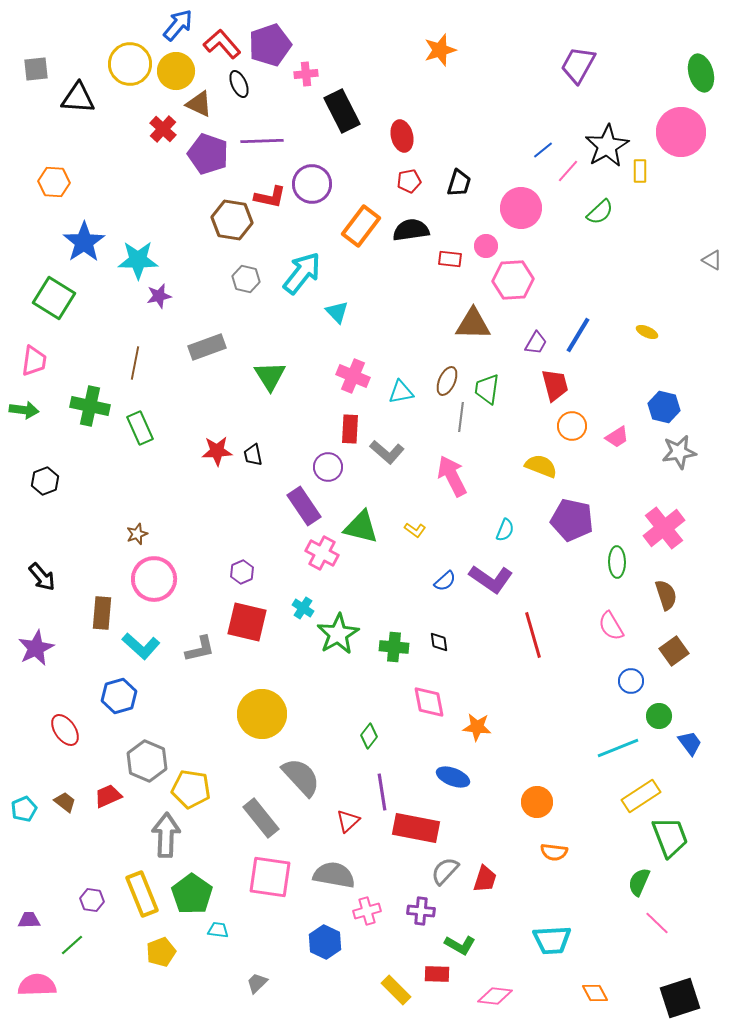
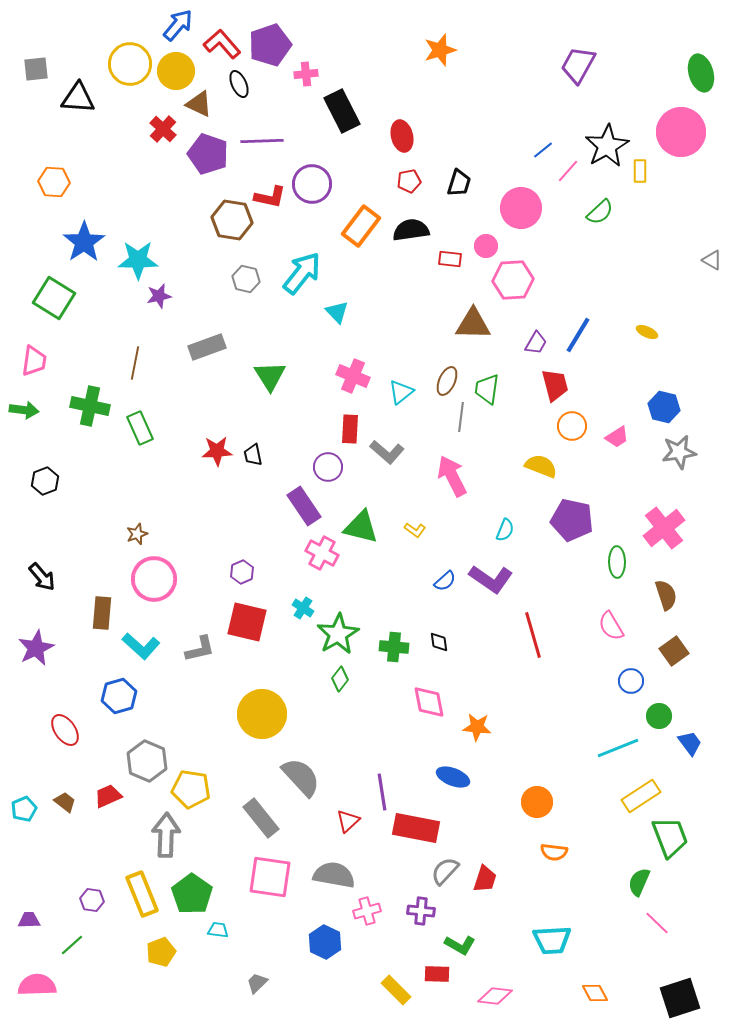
cyan triangle at (401, 392): rotated 28 degrees counterclockwise
green diamond at (369, 736): moved 29 px left, 57 px up
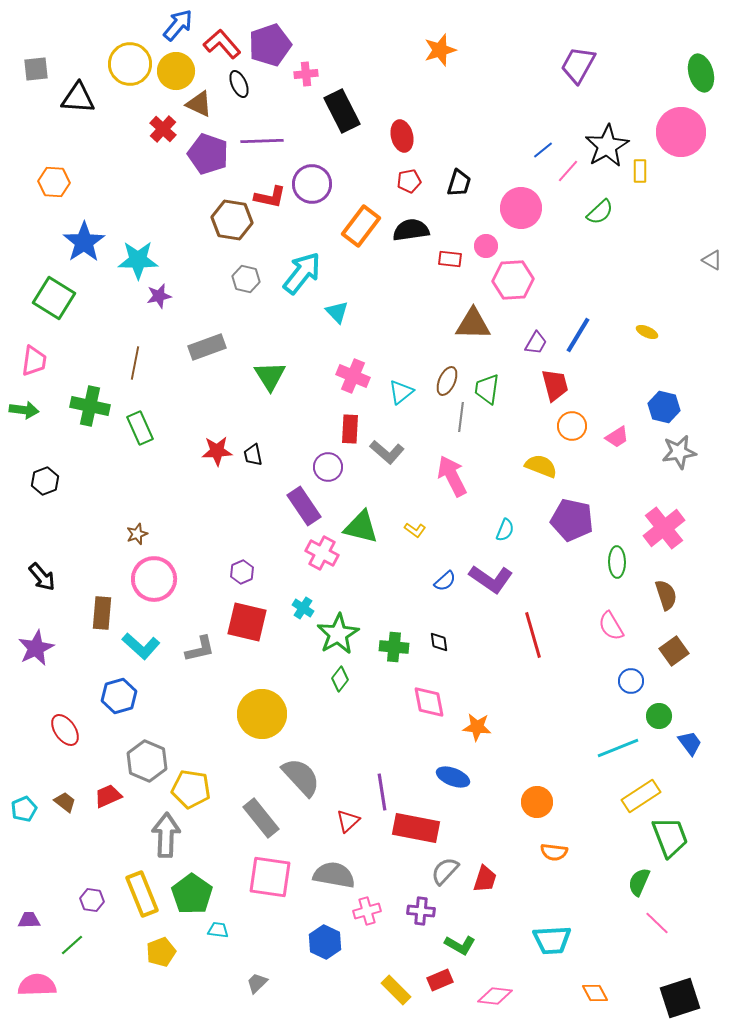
red rectangle at (437, 974): moved 3 px right, 6 px down; rotated 25 degrees counterclockwise
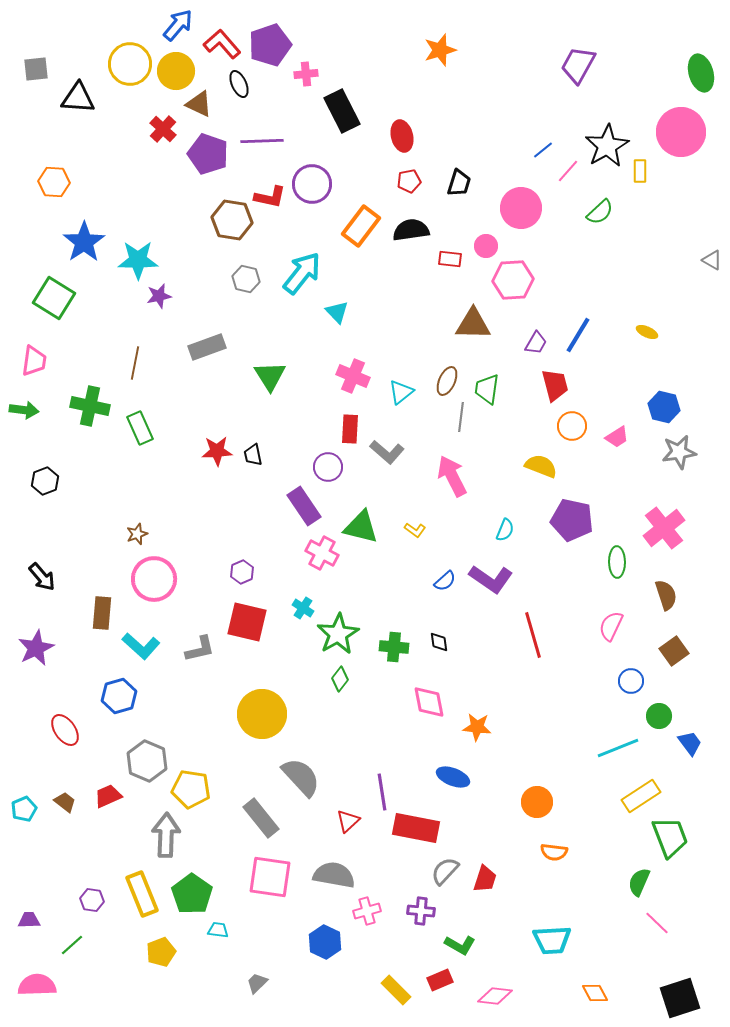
pink semicircle at (611, 626): rotated 56 degrees clockwise
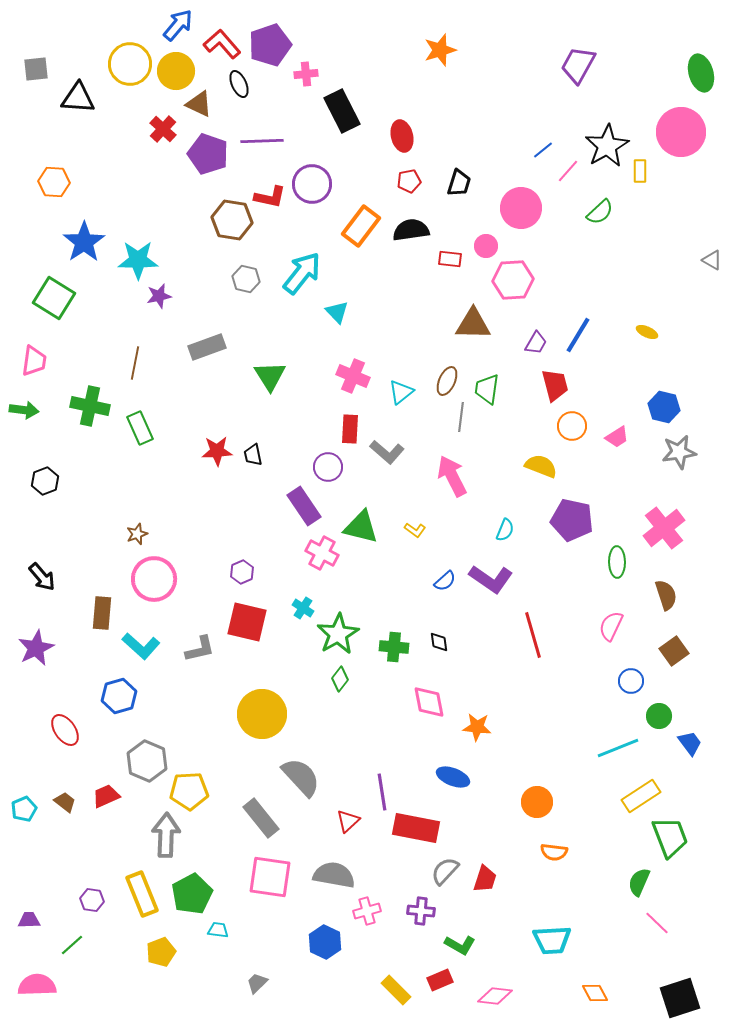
yellow pentagon at (191, 789): moved 2 px left, 2 px down; rotated 12 degrees counterclockwise
red trapezoid at (108, 796): moved 2 px left
green pentagon at (192, 894): rotated 9 degrees clockwise
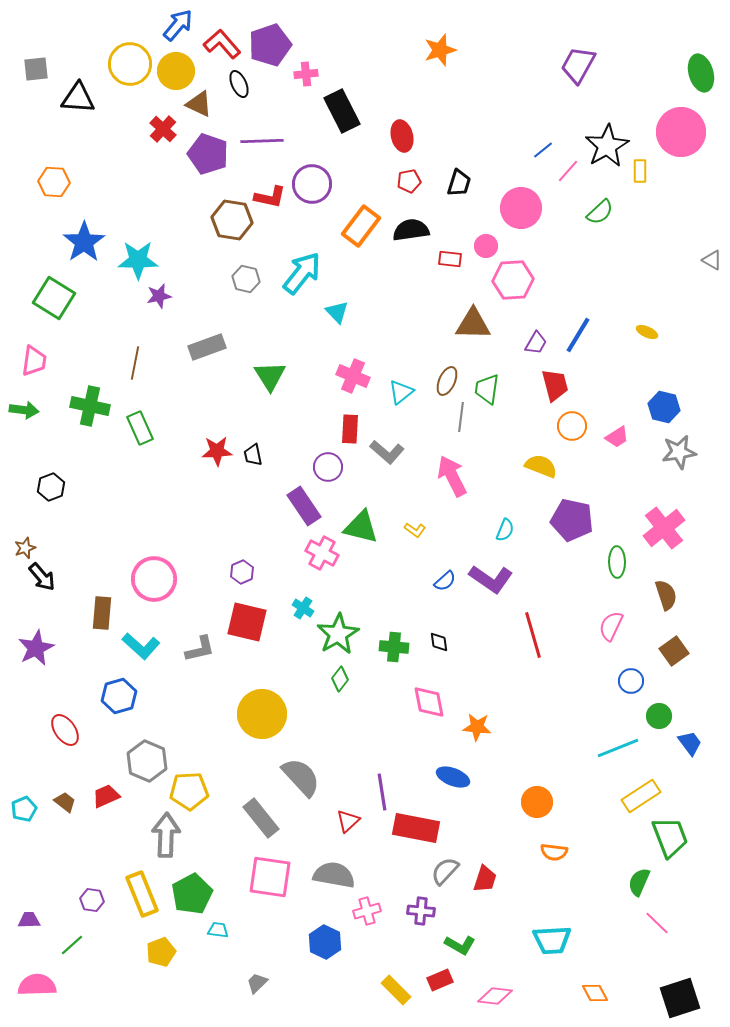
black hexagon at (45, 481): moved 6 px right, 6 px down
brown star at (137, 534): moved 112 px left, 14 px down
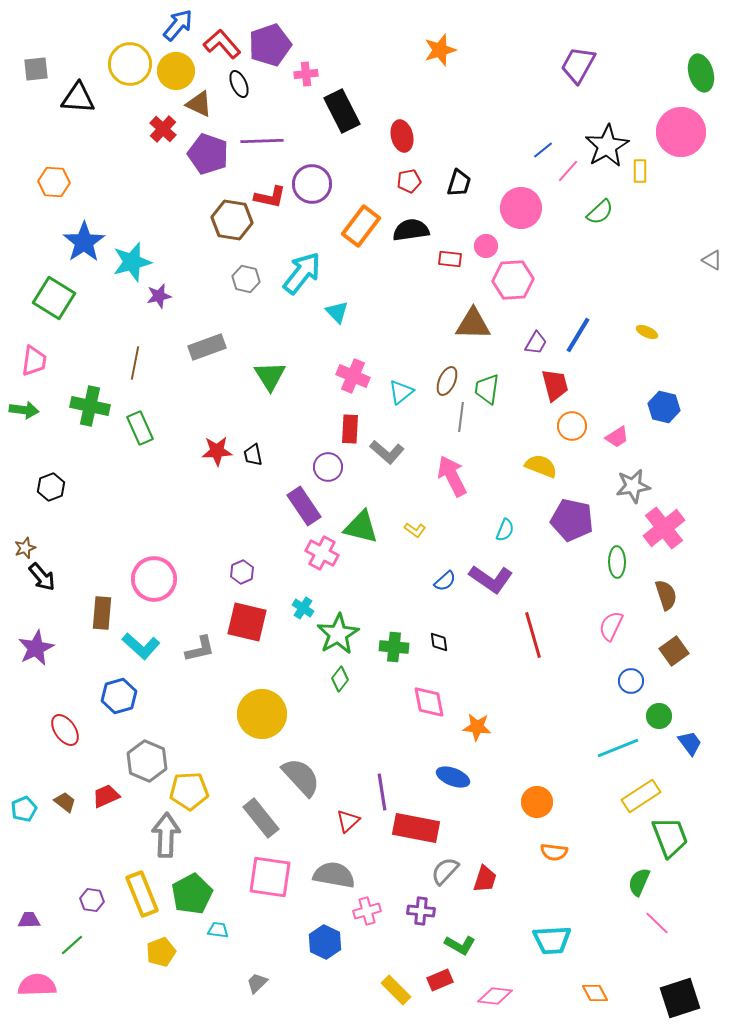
cyan star at (138, 260): moved 6 px left, 2 px down; rotated 15 degrees counterclockwise
gray star at (679, 452): moved 46 px left, 34 px down
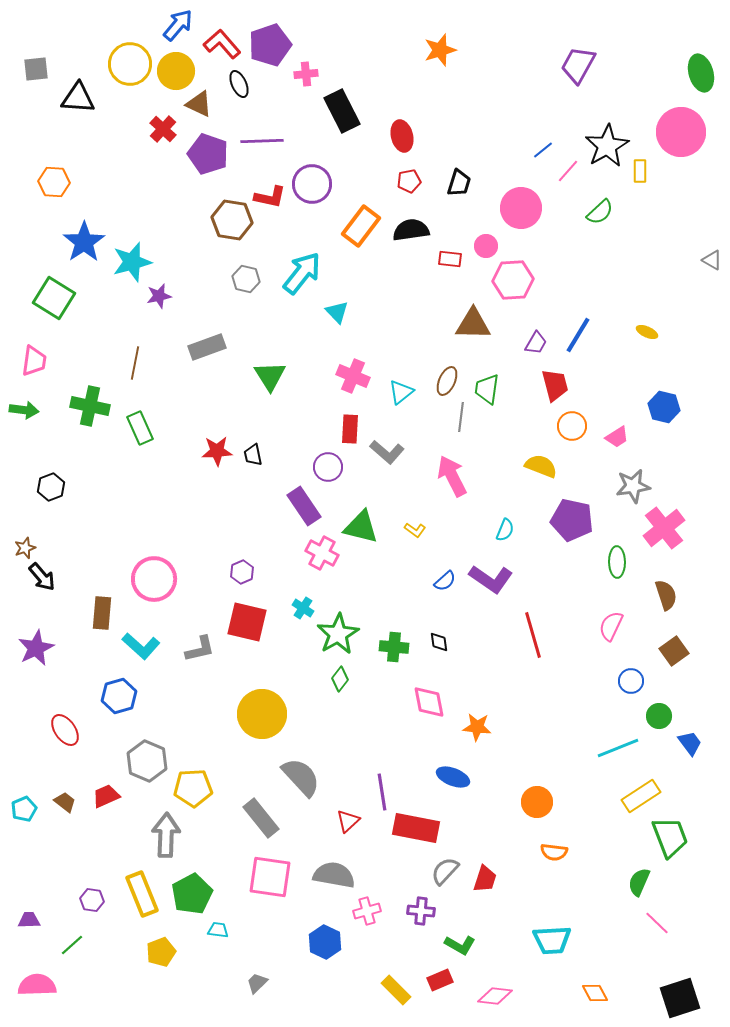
yellow pentagon at (189, 791): moved 4 px right, 3 px up
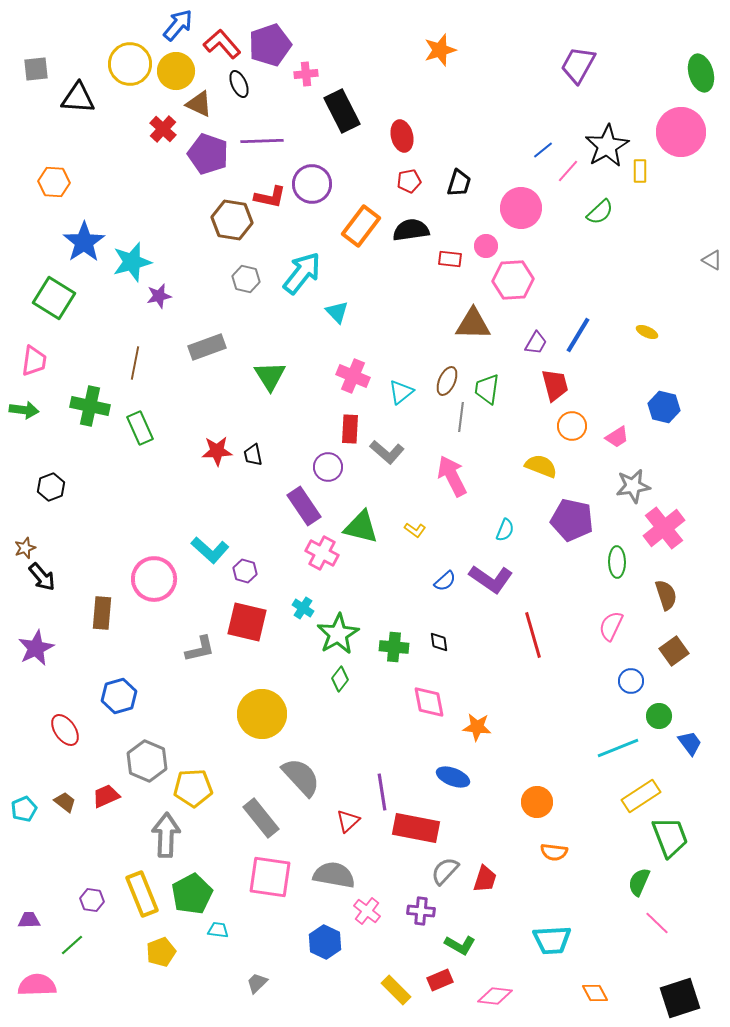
purple hexagon at (242, 572): moved 3 px right, 1 px up; rotated 20 degrees counterclockwise
cyan L-shape at (141, 646): moved 69 px right, 96 px up
pink cross at (367, 911): rotated 36 degrees counterclockwise
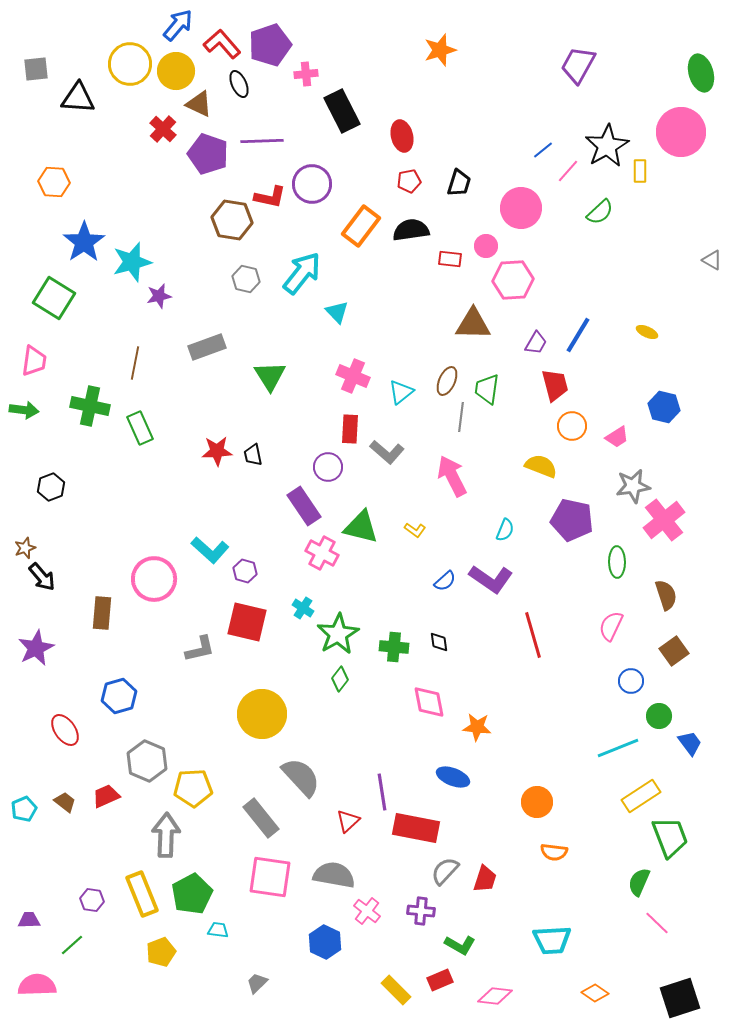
pink cross at (664, 528): moved 8 px up
orange diamond at (595, 993): rotated 28 degrees counterclockwise
